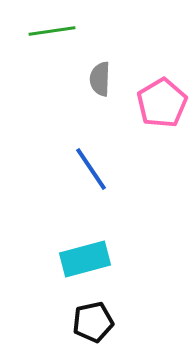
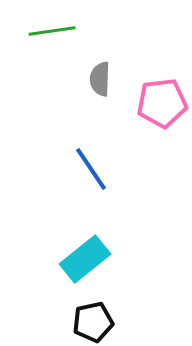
pink pentagon: rotated 24 degrees clockwise
cyan rectangle: rotated 24 degrees counterclockwise
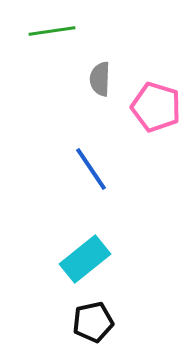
pink pentagon: moved 6 px left, 4 px down; rotated 24 degrees clockwise
